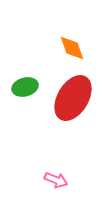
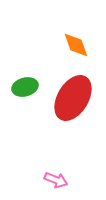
orange diamond: moved 4 px right, 3 px up
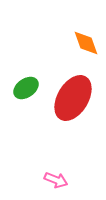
orange diamond: moved 10 px right, 2 px up
green ellipse: moved 1 px right, 1 px down; rotated 20 degrees counterclockwise
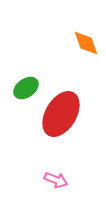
red ellipse: moved 12 px left, 16 px down
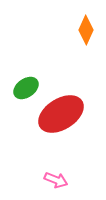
orange diamond: moved 13 px up; rotated 44 degrees clockwise
red ellipse: rotated 27 degrees clockwise
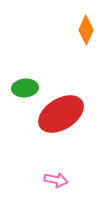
green ellipse: moved 1 px left; rotated 30 degrees clockwise
pink arrow: rotated 10 degrees counterclockwise
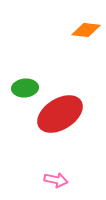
orange diamond: rotated 72 degrees clockwise
red ellipse: moved 1 px left
